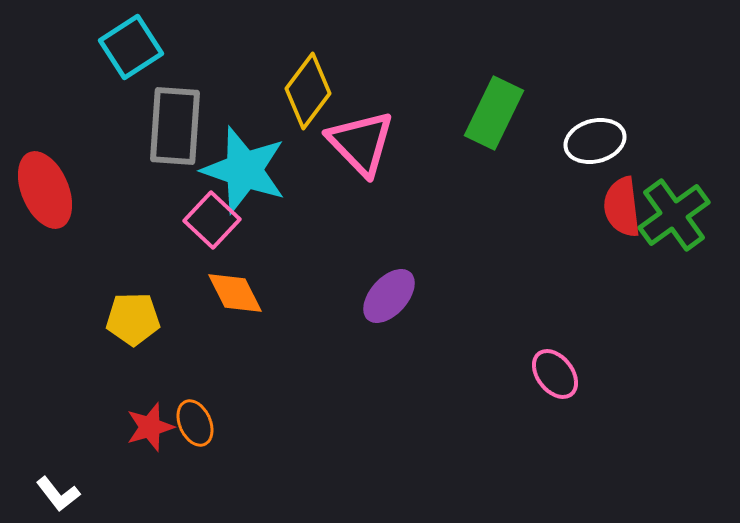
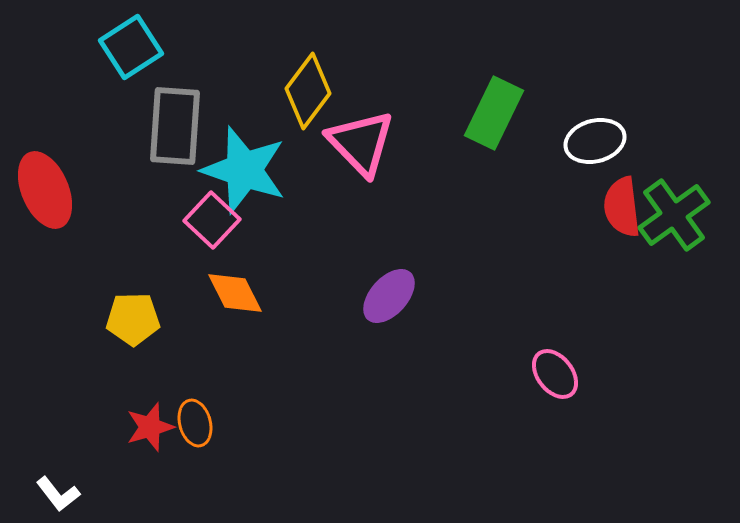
orange ellipse: rotated 9 degrees clockwise
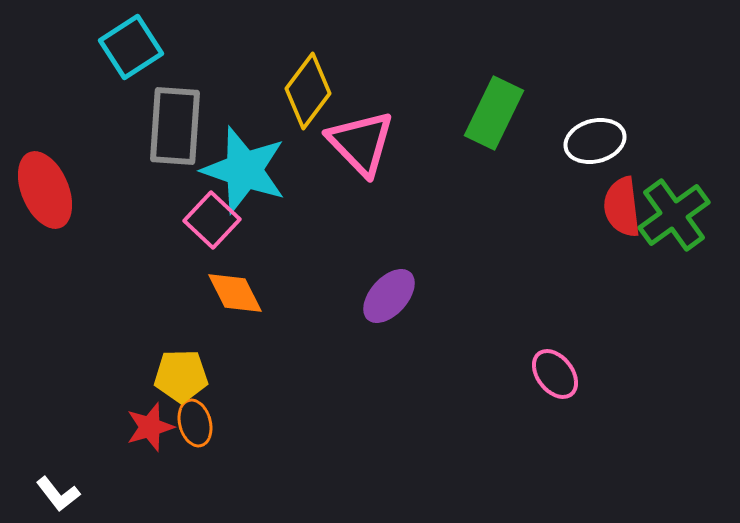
yellow pentagon: moved 48 px right, 57 px down
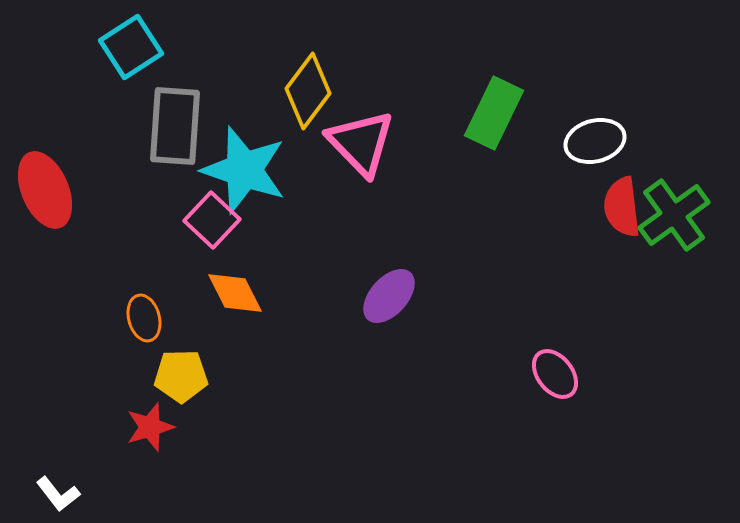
orange ellipse: moved 51 px left, 105 px up
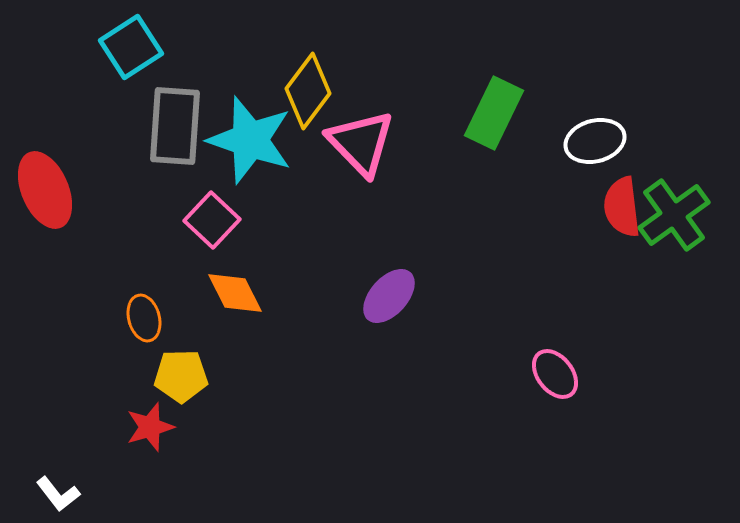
cyan star: moved 6 px right, 30 px up
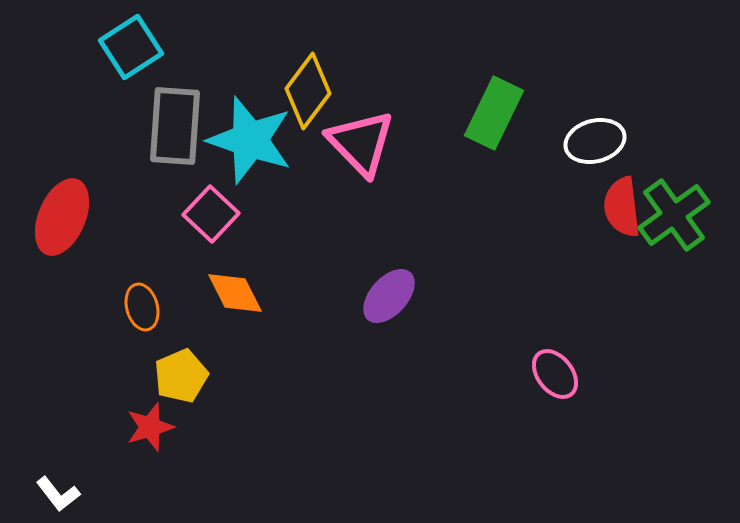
red ellipse: moved 17 px right, 27 px down; rotated 46 degrees clockwise
pink square: moved 1 px left, 6 px up
orange ellipse: moved 2 px left, 11 px up
yellow pentagon: rotated 22 degrees counterclockwise
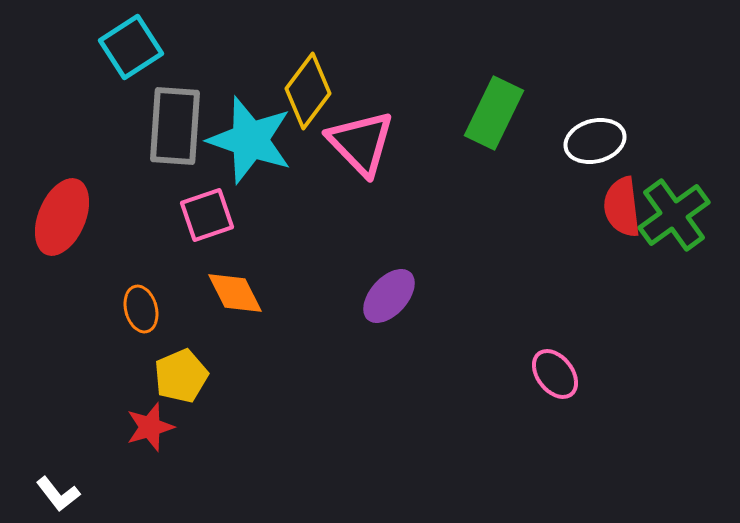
pink square: moved 4 px left, 1 px down; rotated 28 degrees clockwise
orange ellipse: moved 1 px left, 2 px down
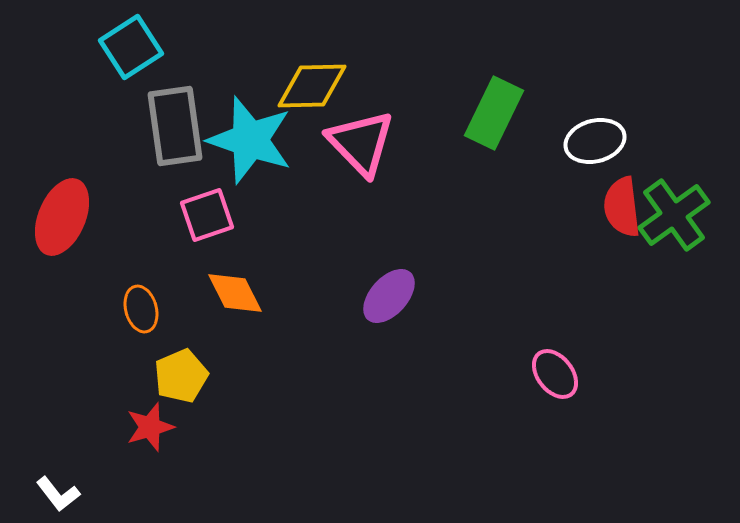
yellow diamond: moved 4 px right, 5 px up; rotated 52 degrees clockwise
gray rectangle: rotated 12 degrees counterclockwise
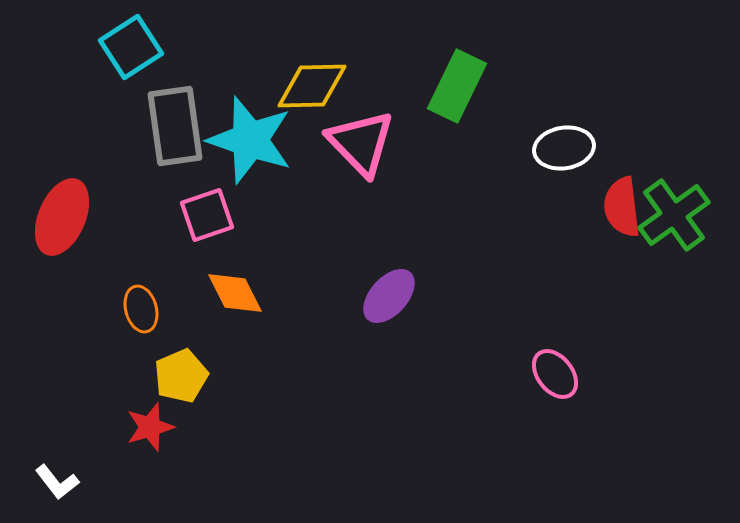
green rectangle: moved 37 px left, 27 px up
white ellipse: moved 31 px left, 7 px down; rotated 6 degrees clockwise
white L-shape: moved 1 px left, 12 px up
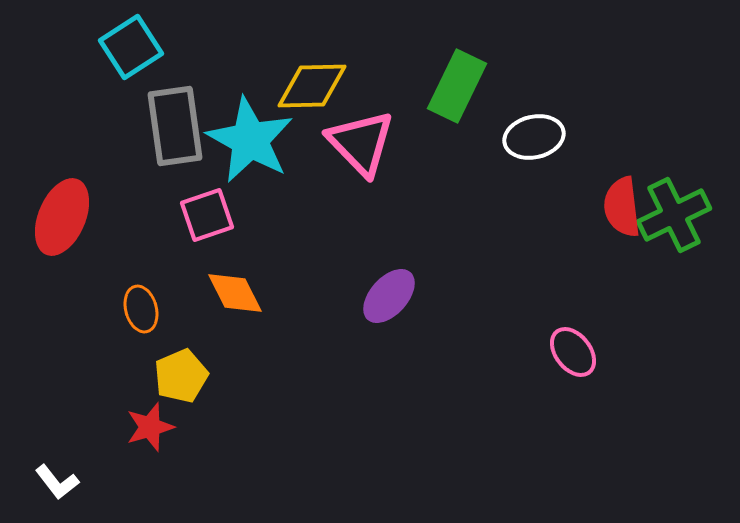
cyan star: rotated 10 degrees clockwise
white ellipse: moved 30 px left, 11 px up; rotated 4 degrees counterclockwise
green cross: rotated 10 degrees clockwise
pink ellipse: moved 18 px right, 22 px up
